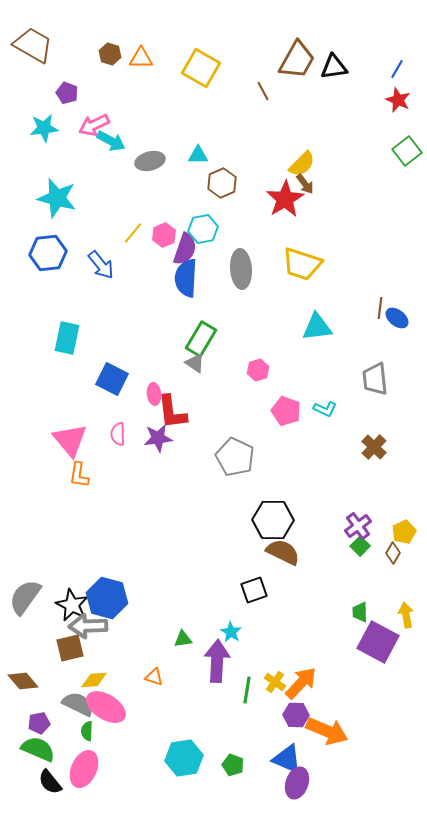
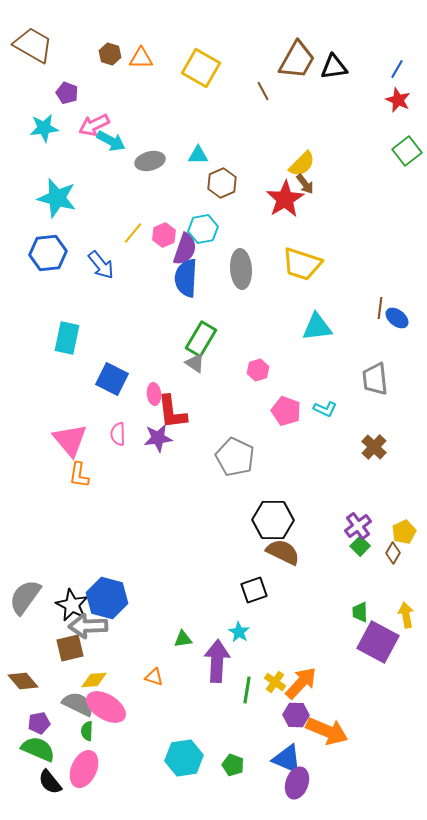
cyan star at (231, 632): moved 8 px right
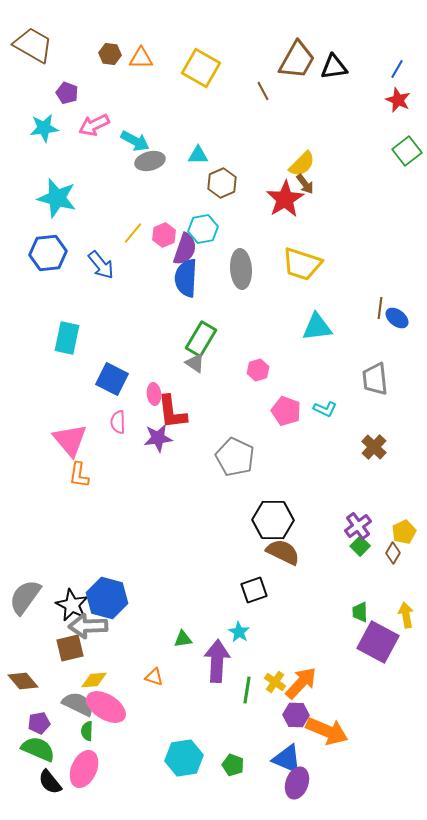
brown hexagon at (110, 54): rotated 10 degrees counterclockwise
cyan arrow at (111, 141): moved 24 px right
pink semicircle at (118, 434): moved 12 px up
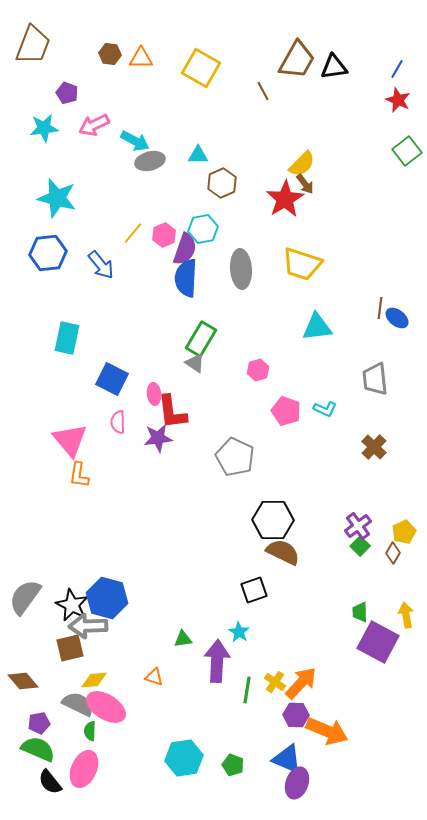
brown trapezoid at (33, 45): rotated 81 degrees clockwise
green semicircle at (87, 731): moved 3 px right
